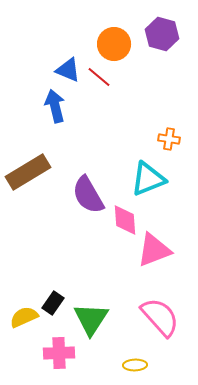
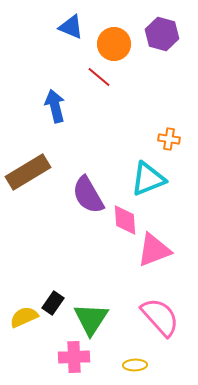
blue triangle: moved 3 px right, 43 px up
pink cross: moved 15 px right, 4 px down
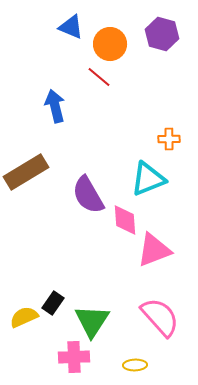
orange circle: moved 4 px left
orange cross: rotated 10 degrees counterclockwise
brown rectangle: moved 2 px left
green triangle: moved 1 px right, 2 px down
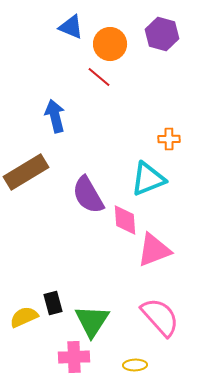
blue arrow: moved 10 px down
black rectangle: rotated 50 degrees counterclockwise
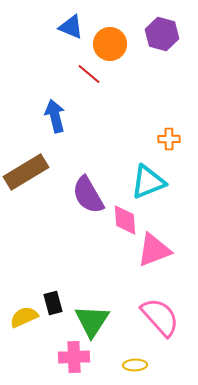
red line: moved 10 px left, 3 px up
cyan triangle: moved 3 px down
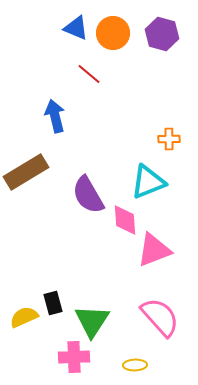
blue triangle: moved 5 px right, 1 px down
orange circle: moved 3 px right, 11 px up
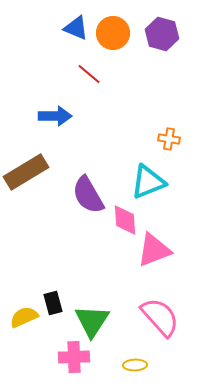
blue arrow: rotated 104 degrees clockwise
orange cross: rotated 10 degrees clockwise
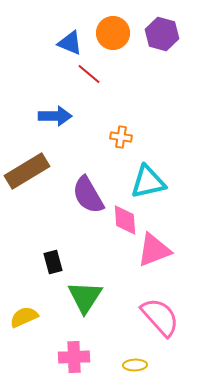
blue triangle: moved 6 px left, 15 px down
orange cross: moved 48 px left, 2 px up
brown rectangle: moved 1 px right, 1 px up
cyan triangle: rotated 9 degrees clockwise
black rectangle: moved 41 px up
green triangle: moved 7 px left, 24 px up
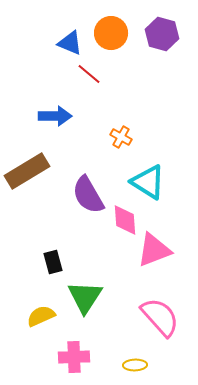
orange circle: moved 2 px left
orange cross: rotated 20 degrees clockwise
cyan triangle: rotated 45 degrees clockwise
yellow semicircle: moved 17 px right, 1 px up
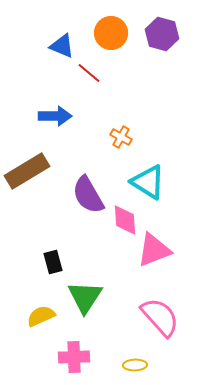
blue triangle: moved 8 px left, 3 px down
red line: moved 1 px up
